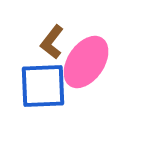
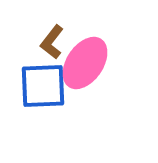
pink ellipse: moved 1 px left, 1 px down
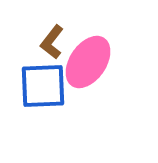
pink ellipse: moved 3 px right, 1 px up
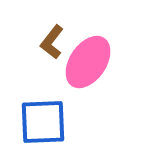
blue square: moved 36 px down
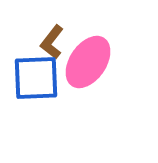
blue square: moved 7 px left, 44 px up
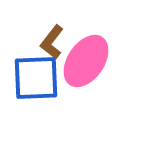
pink ellipse: moved 2 px left, 1 px up
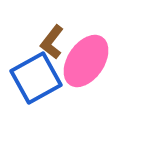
blue square: rotated 27 degrees counterclockwise
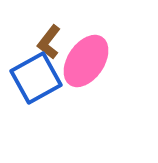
brown L-shape: moved 3 px left
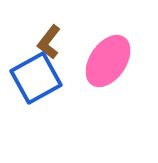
pink ellipse: moved 22 px right
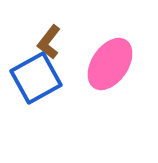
pink ellipse: moved 2 px right, 3 px down
